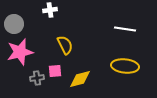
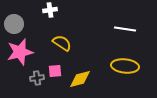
yellow semicircle: moved 3 px left, 2 px up; rotated 30 degrees counterclockwise
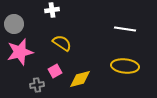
white cross: moved 2 px right
pink square: rotated 24 degrees counterclockwise
gray cross: moved 7 px down
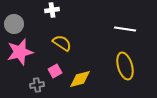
yellow ellipse: rotated 68 degrees clockwise
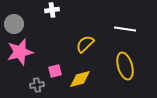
yellow semicircle: moved 23 px right, 1 px down; rotated 78 degrees counterclockwise
pink square: rotated 16 degrees clockwise
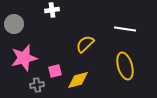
pink star: moved 4 px right, 6 px down
yellow diamond: moved 2 px left, 1 px down
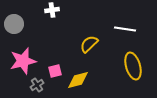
yellow semicircle: moved 4 px right
pink star: moved 1 px left, 3 px down
yellow ellipse: moved 8 px right
gray cross: rotated 24 degrees counterclockwise
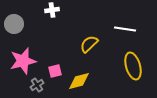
yellow diamond: moved 1 px right, 1 px down
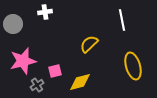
white cross: moved 7 px left, 2 px down
gray circle: moved 1 px left
white line: moved 3 px left, 9 px up; rotated 70 degrees clockwise
yellow diamond: moved 1 px right, 1 px down
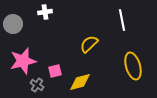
gray cross: rotated 24 degrees counterclockwise
